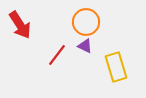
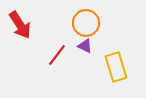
orange circle: moved 1 px down
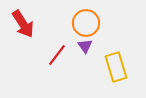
red arrow: moved 3 px right, 1 px up
purple triangle: rotated 28 degrees clockwise
